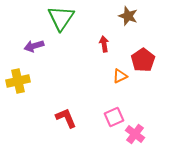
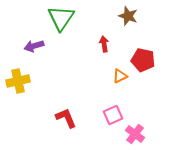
red pentagon: rotated 25 degrees counterclockwise
pink square: moved 1 px left, 2 px up
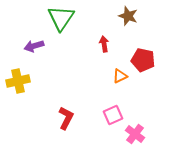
red L-shape: rotated 50 degrees clockwise
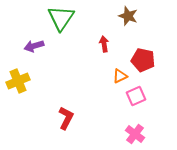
yellow cross: rotated 10 degrees counterclockwise
pink square: moved 23 px right, 19 px up
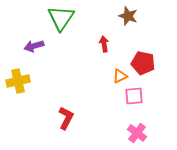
red pentagon: moved 3 px down
yellow cross: rotated 10 degrees clockwise
pink square: moved 2 px left; rotated 18 degrees clockwise
pink cross: moved 2 px right, 1 px up
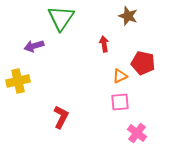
pink square: moved 14 px left, 6 px down
red L-shape: moved 5 px left, 1 px up
